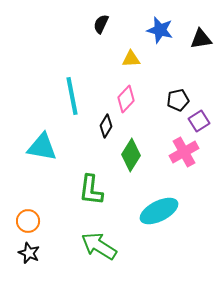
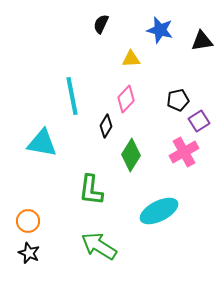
black triangle: moved 1 px right, 2 px down
cyan triangle: moved 4 px up
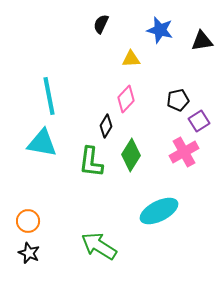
cyan line: moved 23 px left
green L-shape: moved 28 px up
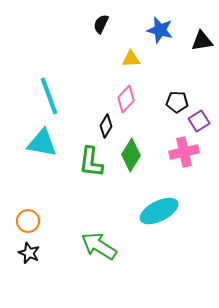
cyan line: rotated 9 degrees counterclockwise
black pentagon: moved 1 px left, 2 px down; rotated 15 degrees clockwise
pink cross: rotated 16 degrees clockwise
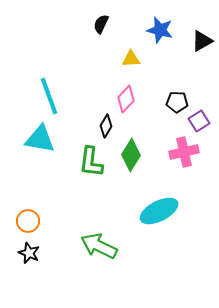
black triangle: rotated 20 degrees counterclockwise
cyan triangle: moved 2 px left, 4 px up
green arrow: rotated 6 degrees counterclockwise
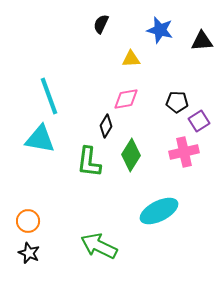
black triangle: rotated 25 degrees clockwise
pink diamond: rotated 36 degrees clockwise
green L-shape: moved 2 px left
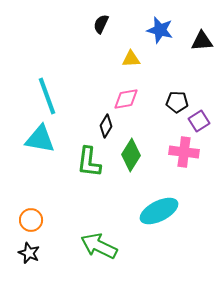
cyan line: moved 2 px left
pink cross: rotated 20 degrees clockwise
orange circle: moved 3 px right, 1 px up
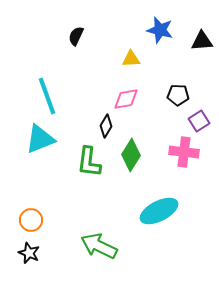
black semicircle: moved 25 px left, 12 px down
black pentagon: moved 1 px right, 7 px up
cyan triangle: rotated 32 degrees counterclockwise
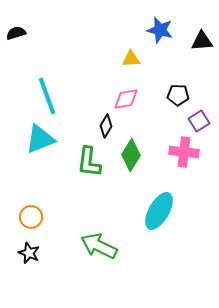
black semicircle: moved 60 px left, 3 px up; rotated 48 degrees clockwise
cyan ellipse: rotated 33 degrees counterclockwise
orange circle: moved 3 px up
